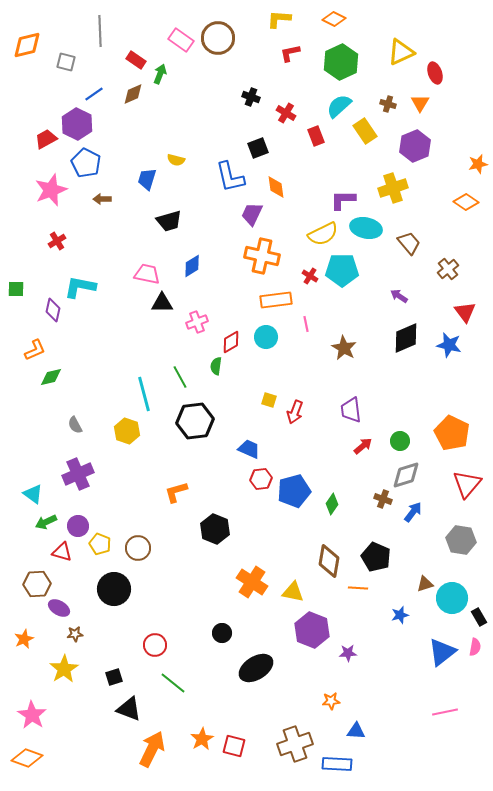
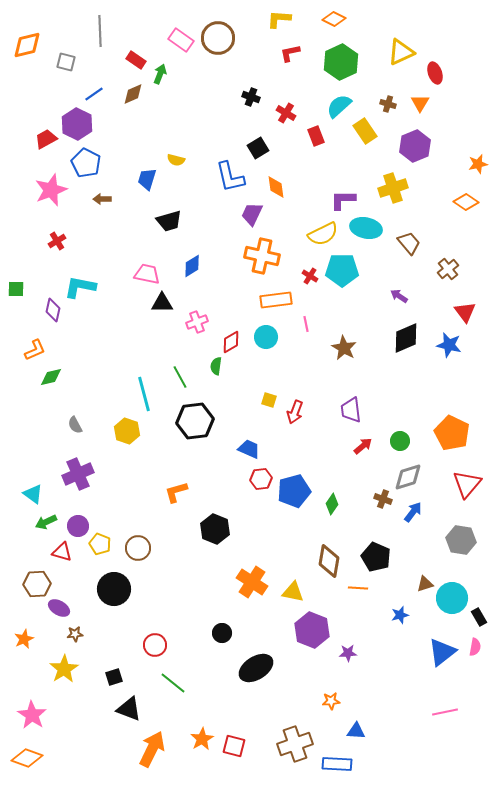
black square at (258, 148): rotated 10 degrees counterclockwise
gray diamond at (406, 475): moved 2 px right, 2 px down
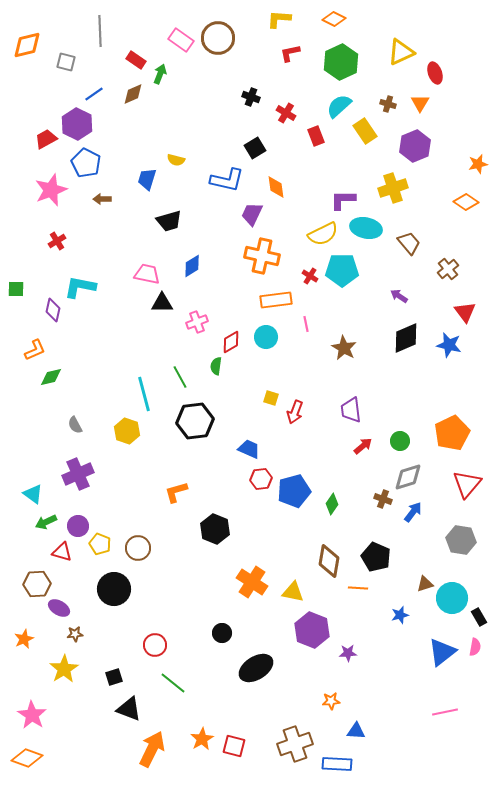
black square at (258, 148): moved 3 px left
blue L-shape at (230, 177): moved 3 px left, 3 px down; rotated 64 degrees counterclockwise
yellow square at (269, 400): moved 2 px right, 2 px up
orange pentagon at (452, 433): rotated 20 degrees clockwise
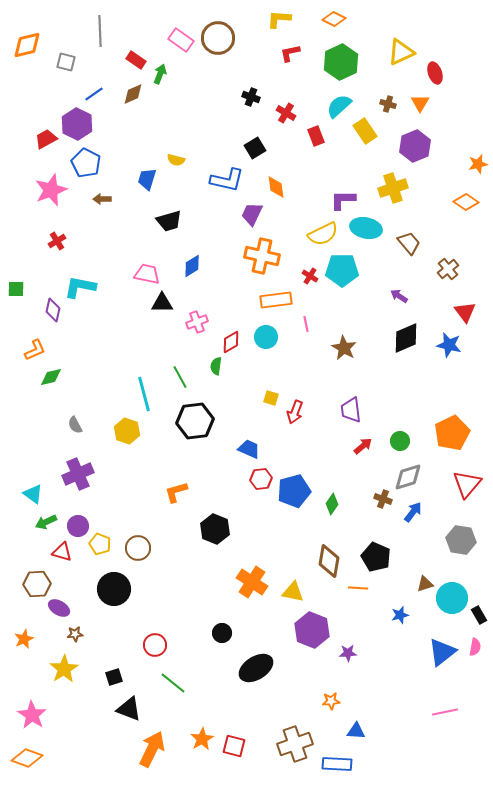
black rectangle at (479, 617): moved 2 px up
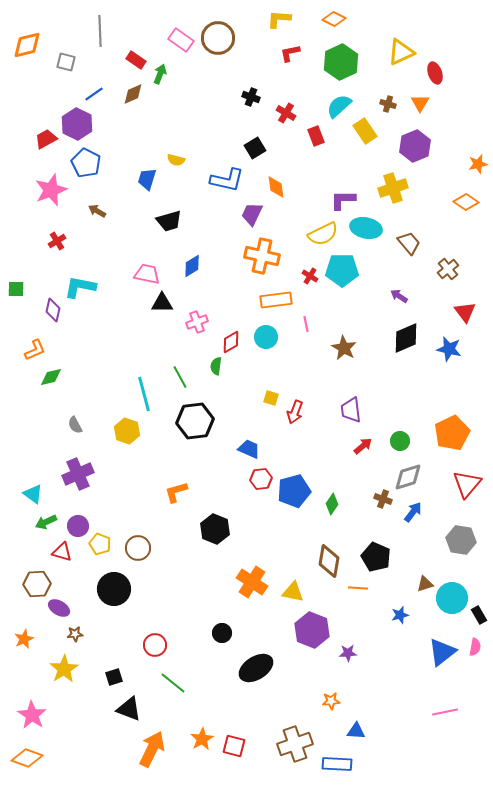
brown arrow at (102, 199): moved 5 px left, 12 px down; rotated 30 degrees clockwise
blue star at (449, 345): moved 4 px down
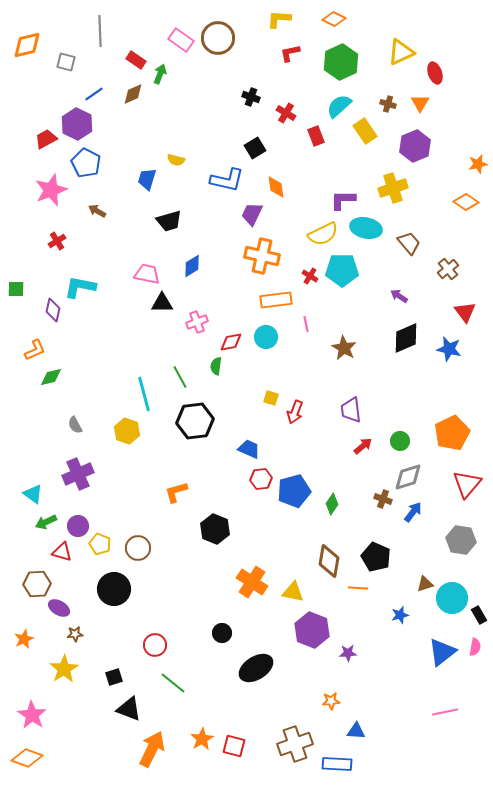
red diamond at (231, 342): rotated 20 degrees clockwise
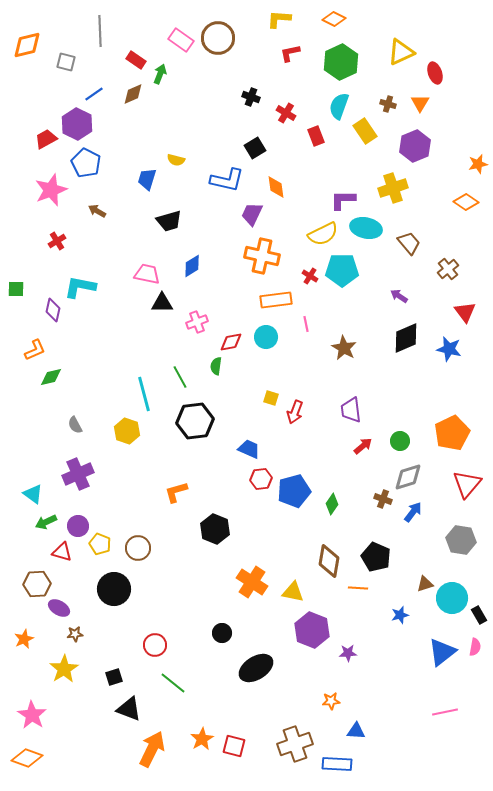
cyan semicircle at (339, 106): rotated 28 degrees counterclockwise
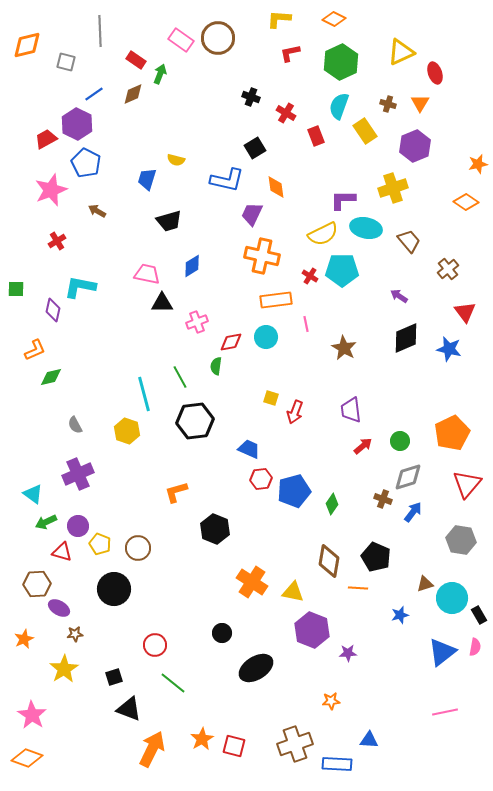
brown trapezoid at (409, 243): moved 2 px up
blue triangle at (356, 731): moved 13 px right, 9 px down
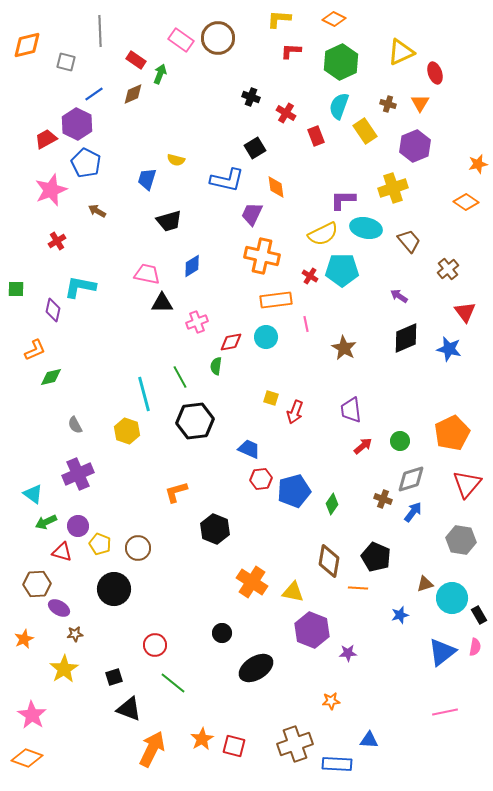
red L-shape at (290, 53): moved 1 px right, 2 px up; rotated 15 degrees clockwise
gray diamond at (408, 477): moved 3 px right, 2 px down
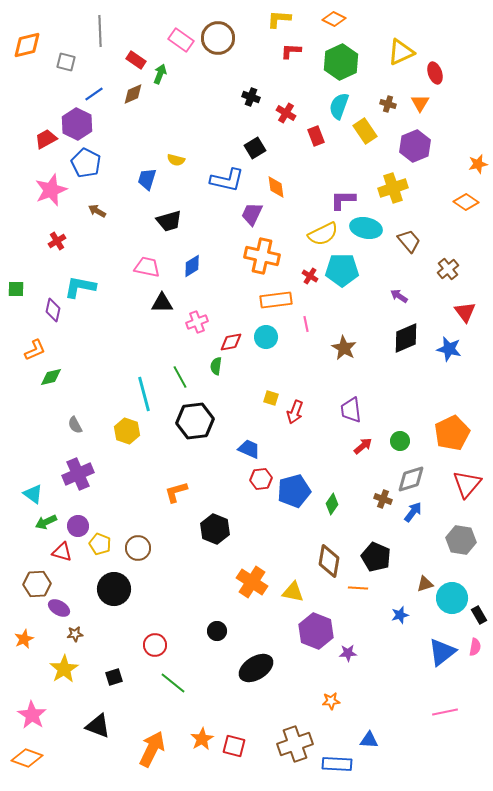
pink trapezoid at (147, 274): moved 7 px up
purple hexagon at (312, 630): moved 4 px right, 1 px down
black circle at (222, 633): moved 5 px left, 2 px up
black triangle at (129, 709): moved 31 px left, 17 px down
